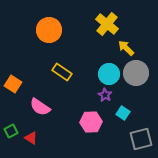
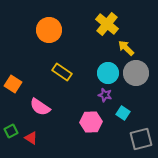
cyan circle: moved 1 px left, 1 px up
purple star: rotated 16 degrees counterclockwise
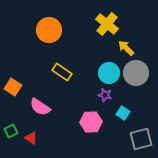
cyan circle: moved 1 px right
orange square: moved 3 px down
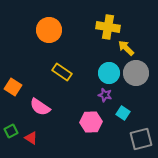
yellow cross: moved 1 px right, 3 px down; rotated 30 degrees counterclockwise
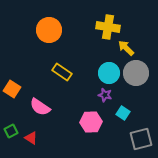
orange square: moved 1 px left, 2 px down
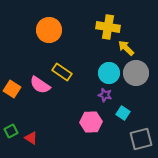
pink semicircle: moved 22 px up
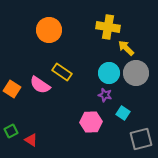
red triangle: moved 2 px down
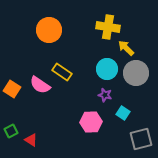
cyan circle: moved 2 px left, 4 px up
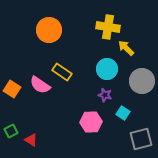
gray circle: moved 6 px right, 8 px down
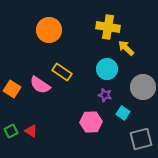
gray circle: moved 1 px right, 6 px down
red triangle: moved 9 px up
